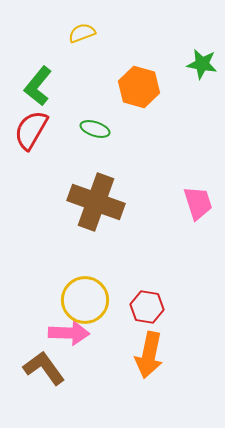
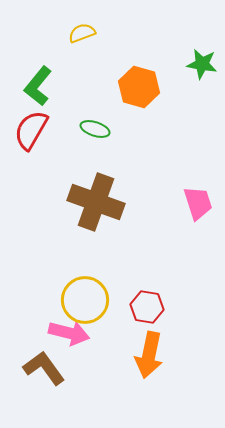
pink arrow: rotated 12 degrees clockwise
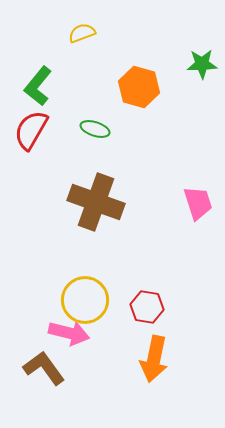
green star: rotated 12 degrees counterclockwise
orange arrow: moved 5 px right, 4 px down
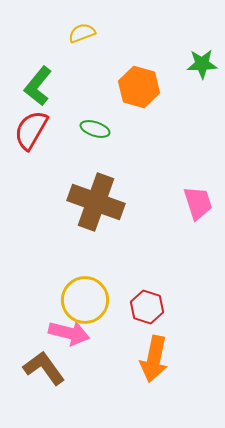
red hexagon: rotated 8 degrees clockwise
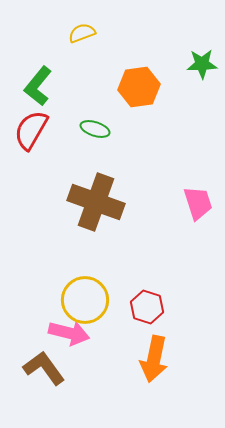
orange hexagon: rotated 24 degrees counterclockwise
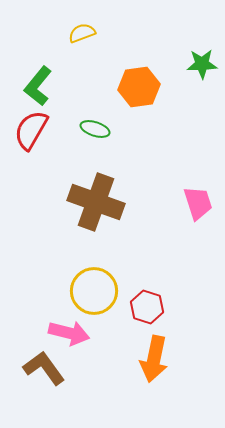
yellow circle: moved 9 px right, 9 px up
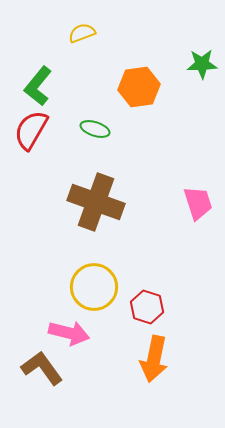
yellow circle: moved 4 px up
brown L-shape: moved 2 px left
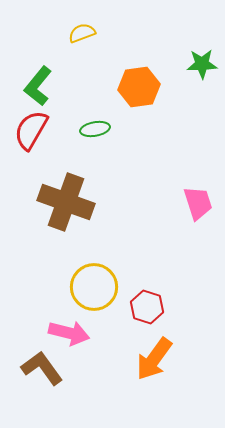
green ellipse: rotated 28 degrees counterclockwise
brown cross: moved 30 px left
orange arrow: rotated 24 degrees clockwise
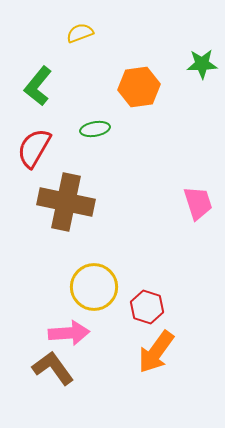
yellow semicircle: moved 2 px left
red semicircle: moved 3 px right, 18 px down
brown cross: rotated 8 degrees counterclockwise
pink arrow: rotated 18 degrees counterclockwise
orange arrow: moved 2 px right, 7 px up
brown L-shape: moved 11 px right
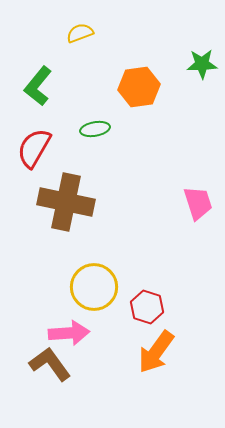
brown L-shape: moved 3 px left, 4 px up
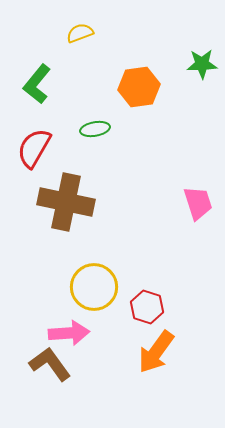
green L-shape: moved 1 px left, 2 px up
